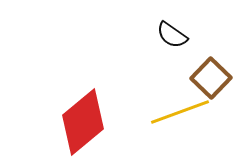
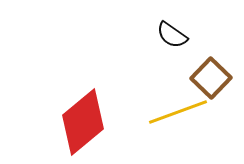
yellow line: moved 2 px left
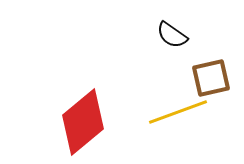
brown square: rotated 33 degrees clockwise
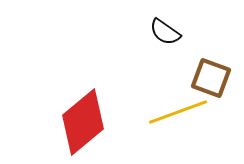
black semicircle: moved 7 px left, 3 px up
brown square: rotated 33 degrees clockwise
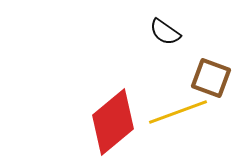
red diamond: moved 30 px right
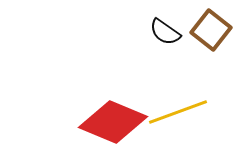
brown square: moved 48 px up; rotated 18 degrees clockwise
red diamond: rotated 62 degrees clockwise
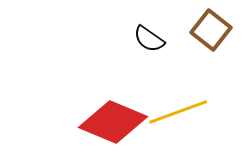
black semicircle: moved 16 px left, 7 px down
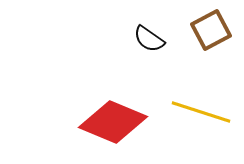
brown square: rotated 24 degrees clockwise
yellow line: moved 23 px right; rotated 38 degrees clockwise
